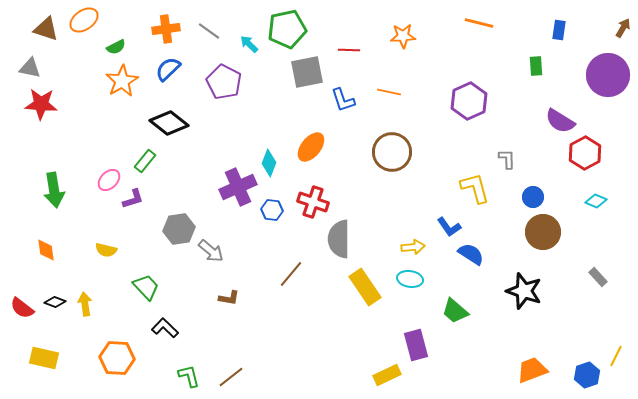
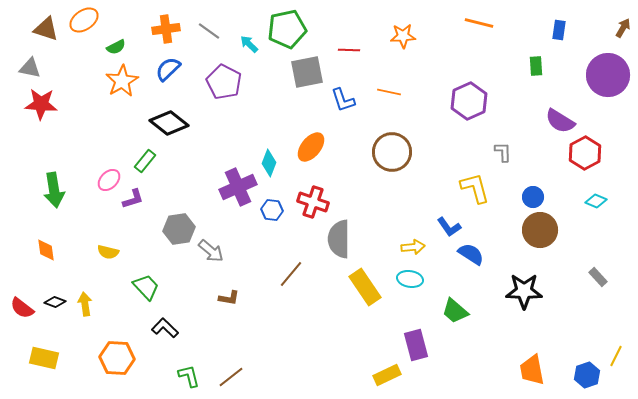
gray L-shape at (507, 159): moved 4 px left, 7 px up
brown circle at (543, 232): moved 3 px left, 2 px up
yellow semicircle at (106, 250): moved 2 px right, 2 px down
black star at (524, 291): rotated 18 degrees counterclockwise
orange trapezoid at (532, 370): rotated 80 degrees counterclockwise
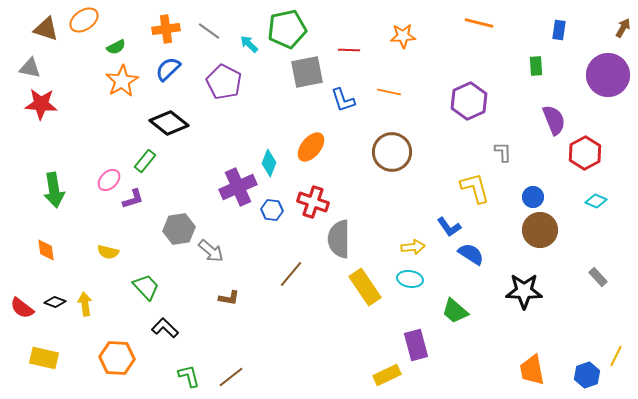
purple semicircle at (560, 121): moved 6 px left, 1 px up; rotated 144 degrees counterclockwise
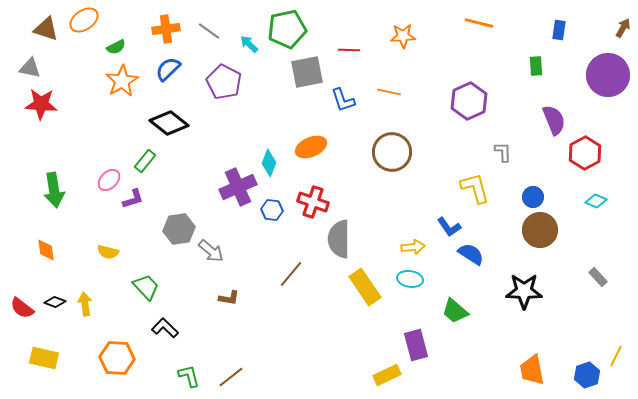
orange ellipse at (311, 147): rotated 28 degrees clockwise
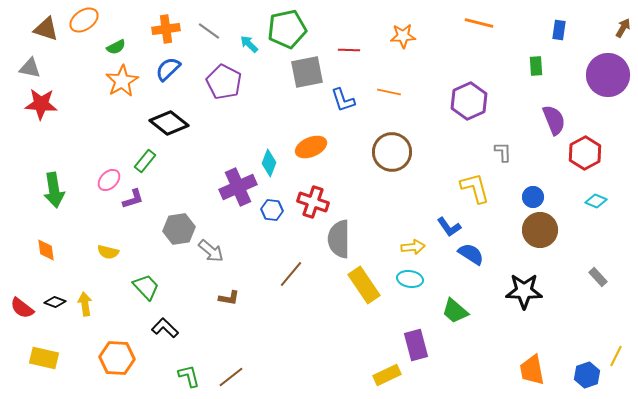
yellow rectangle at (365, 287): moved 1 px left, 2 px up
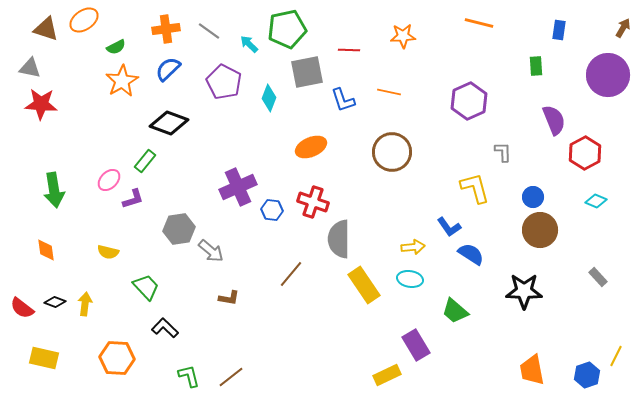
black diamond at (169, 123): rotated 18 degrees counterclockwise
cyan diamond at (269, 163): moved 65 px up
yellow arrow at (85, 304): rotated 15 degrees clockwise
purple rectangle at (416, 345): rotated 16 degrees counterclockwise
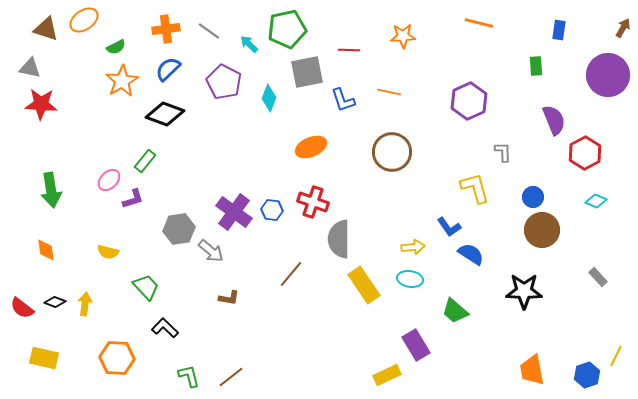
black diamond at (169, 123): moved 4 px left, 9 px up
purple cross at (238, 187): moved 4 px left, 25 px down; rotated 30 degrees counterclockwise
green arrow at (54, 190): moved 3 px left
brown circle at (540, 230): moved 2 px right
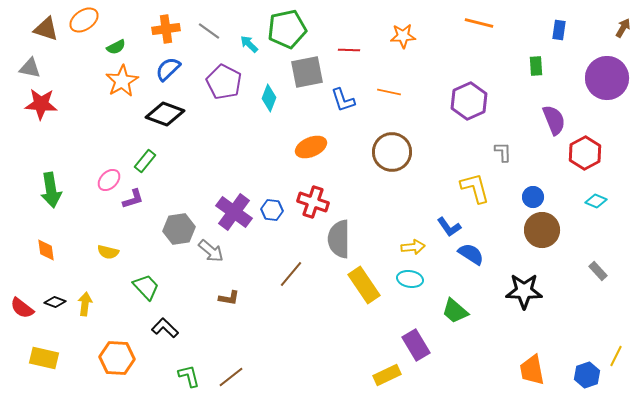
purple circle at (608, 75): moved 1 px left, 3 px down
gray rectangle at (598, 277): moved 6 px up
